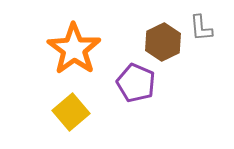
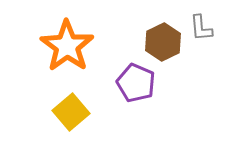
orange star: moved 7 px left, 3 px up
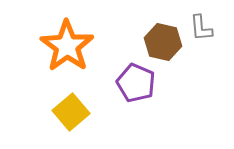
brown hexagon: rotated 21 degrees counterclockwise
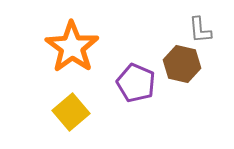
gray L-shape: moved 1 px left, 2 px down
brown hexagon: moved 19 px right, 22 px down
orange star: moved 5 px right, 1 px down
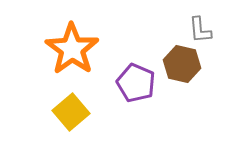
orange star: moved 2 px down
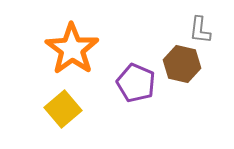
gray L-shape: rotated 12 degrees clockwise
yellow square: moved 8 px left, 3 px up
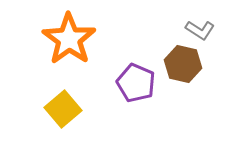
gray L-shape: rotated 64 degrees counterclockwise
orange star: moved 3 px left, 10 px up
brown hexagon: moved 1 px right
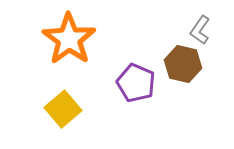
gray L-shape: rotated 92 degrees clockwise
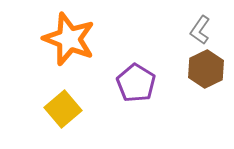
orange star: rotated 14 degrees counterclockwise
brown hexagon: moved 23 px right, 5 px down; rotated 21 degrees clockwise
purple pentagon: rotated 9 degrees clockwise
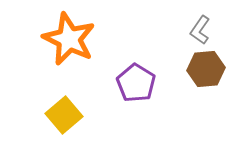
orange star: rotated 4 degrees clockwise
brown hexagon: rotated 21 degrees clockwise
yellow square: moved 1 px right, 6 px down
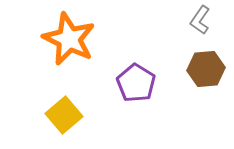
gray L-shape: moved 10 px up
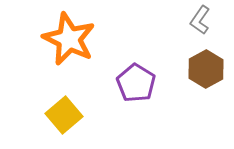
brown hexagon: rotated 24 degrees counterclockwise
